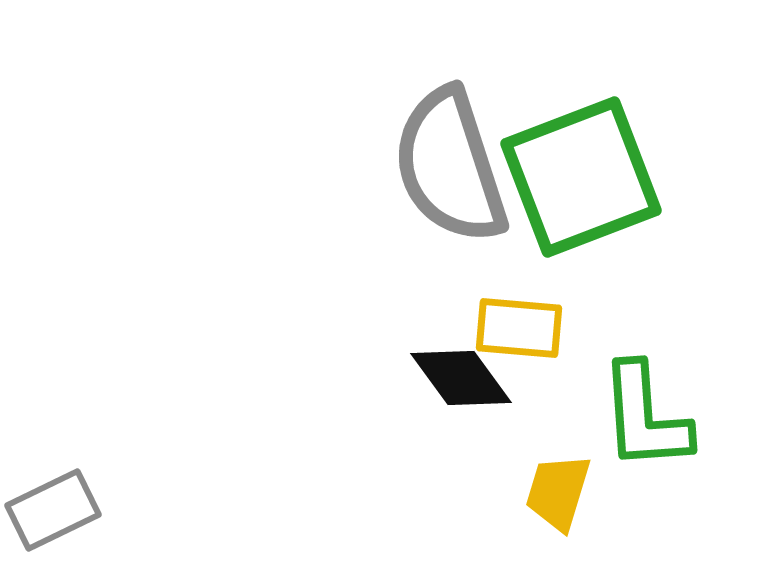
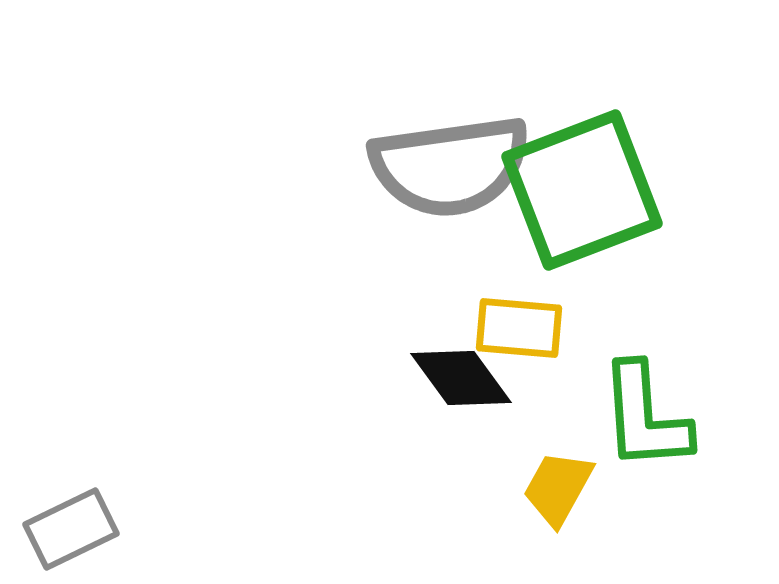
gray semicircle: rotated 80 degrees counterclockwise
green square: moved 1 px right, 13 px down
yellow trapezoid: moved 4 px up; rotated 12 degrees clockwise
gray rectangle: moved 18 px right, 19 px down
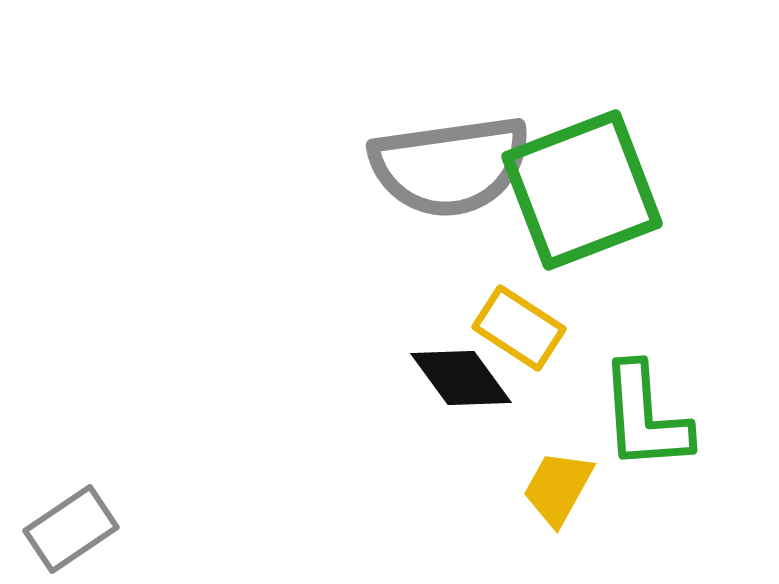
yellow rectangle: rotated 28 degrees clockwise
gray rectangle: rotated 8 degrees counterclockwise
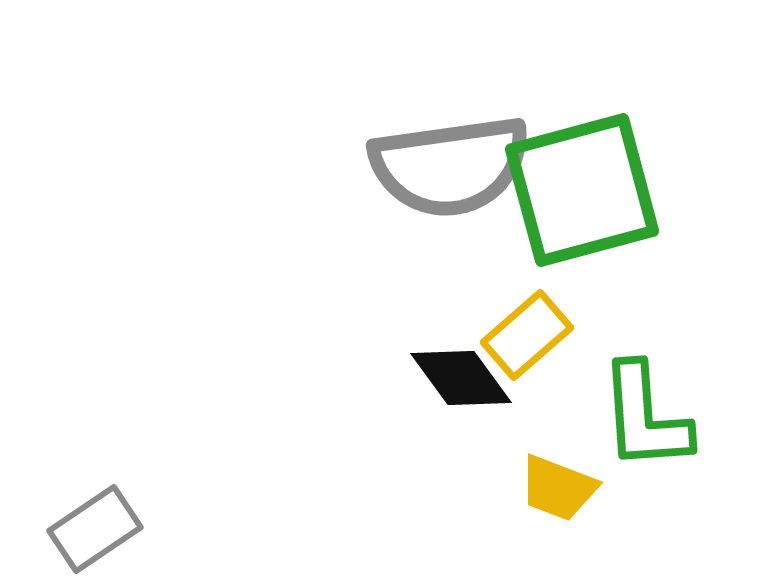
green square: rotated 6 degrees clockwise
yellow rectangle: moved 8 px right, 7 px down; rotated 74 degrees counterclockwise
yellow trapezoid: rotated 98 degrees counterclockwise
gray rectangle: moved 24 px right
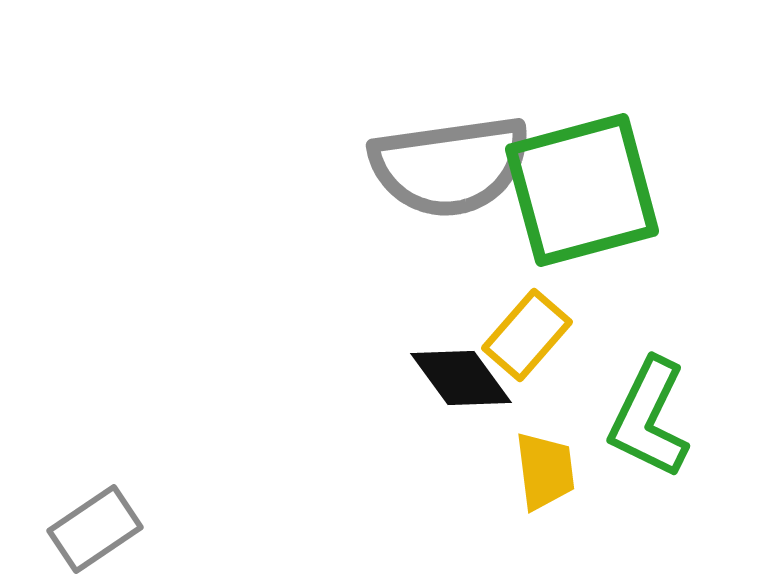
yellow rectangle: rotated 8 degrees counterclockwise
green L-shape: moved 4 px right, 1 px down; rotated 30 degrees clockwise
yellow trapezoid: moved 13 px left, 17 px up; rotated 118 degrees counterclockwise
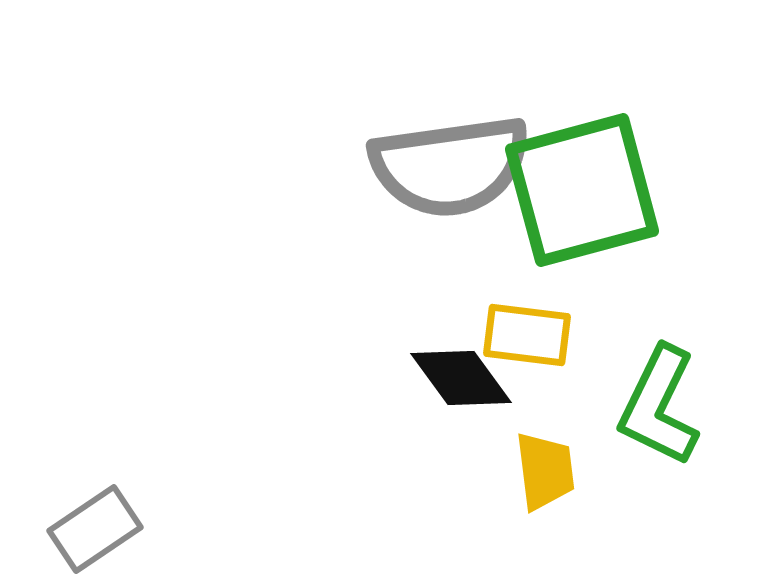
yellow rectangle: rotated 56 degrees clockwise
green L-shape: moved 10 px right, 12 px up
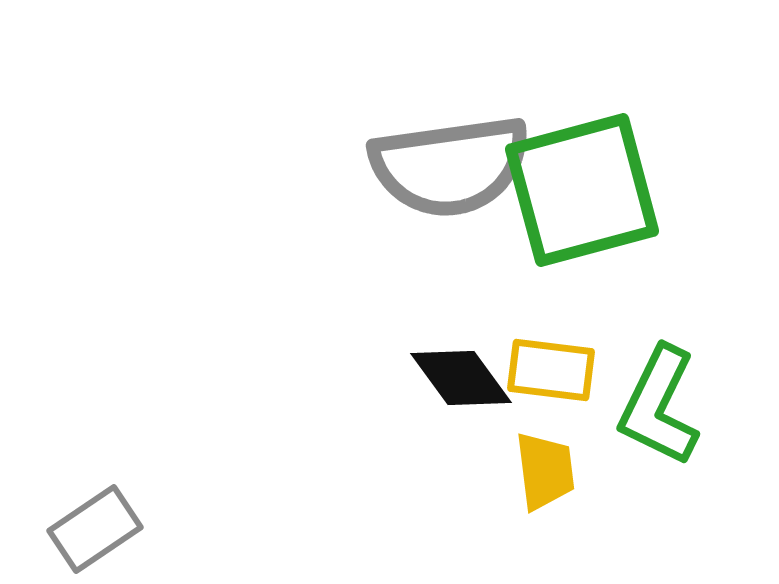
yellow rectangle: moved 24 px right, 35 px down
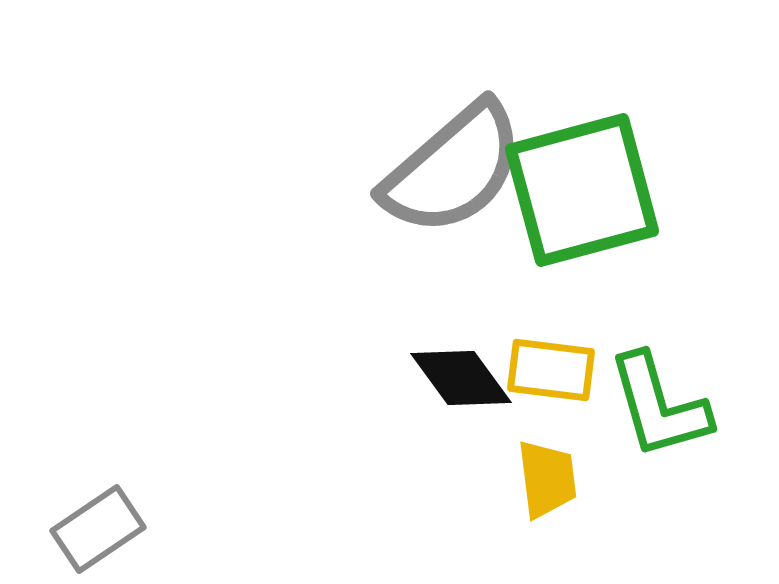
gray semicircle: moved 3 px right, 3 px down; rotated 33 degrees counterclockwise
green L-shape: rotated 42 degrees counterclockwise
yellow trapezoid: moved 2 px right, 8 px down
gray rectangle: moved 3 px right
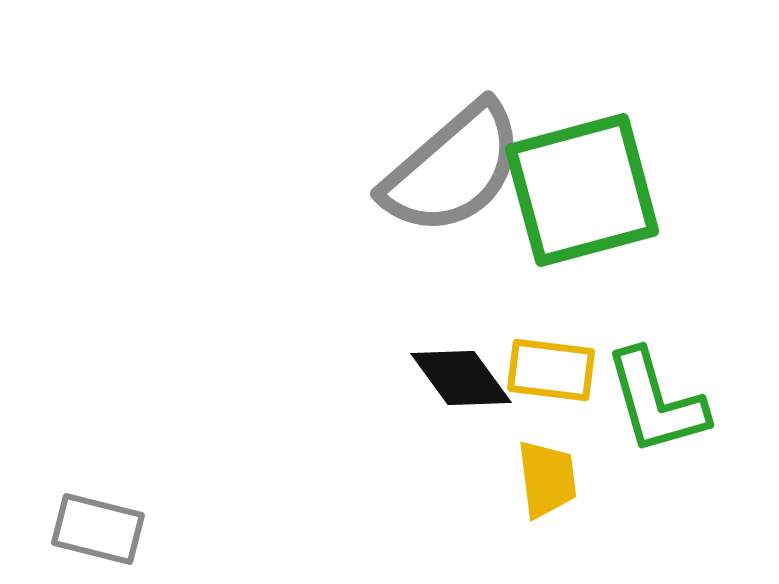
green L-shape: moved 3 px left, 4 px up
gray rectangle: rotated 48 degrees clockwise
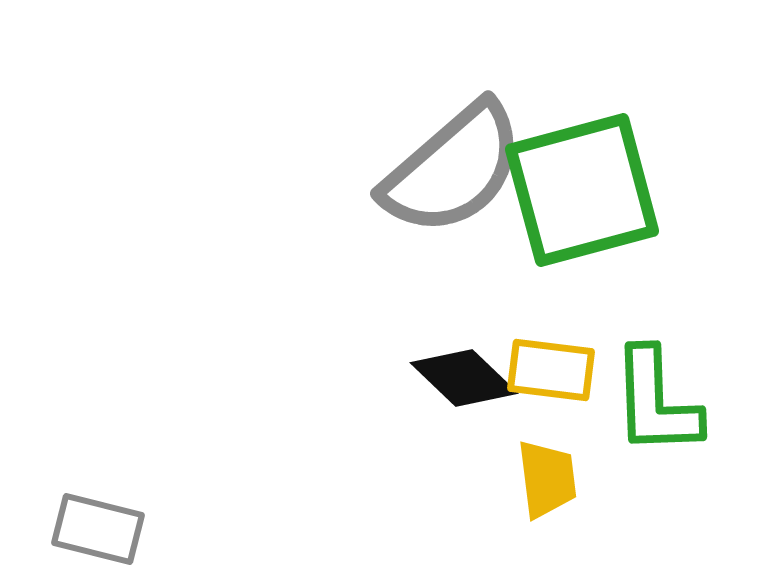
black diamond: moved 3 px right; rotated 10 degrees counterclockwise
green L-shape: rotated 14 degrees clockwise
